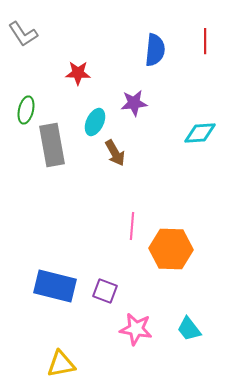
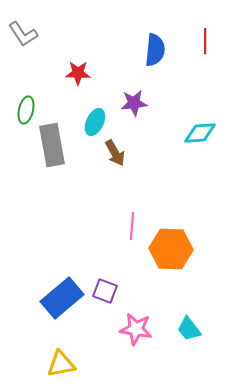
blue rectangle: moved 7 px right, 12 px down; rotated 54 degrees counterclockwise
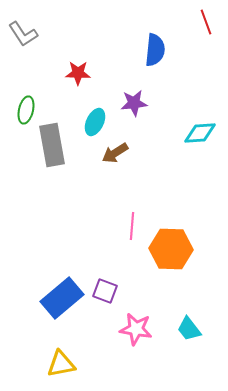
red line: moved 1 px right, 19 px up; rotated 20 degrees counterclockwise
brown arrow: rotated 88 degrees clockwise
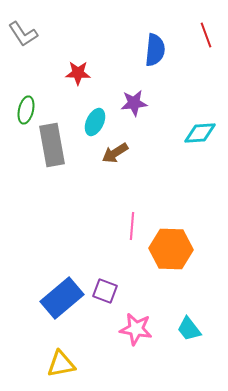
red line: moved 13 px down
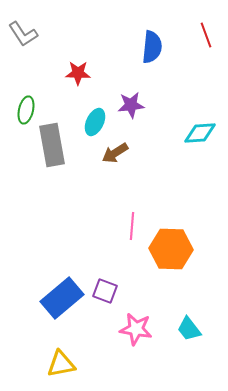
blue semicircle: moved 3 px left, 3 px up
purple star: moved 3 px left, 2 px down
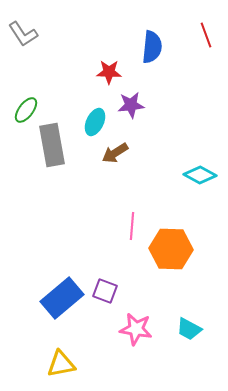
red star: moved 31 px right, 1 px up
green ellipse: rotated 24 degrees clockwise
cyan diamond: moved 42 px down; rotated 32 degrees clockwise
cyan trapezoid: rotated 24 degrees counterclockwise
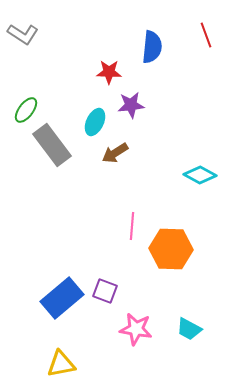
gray L-shape: rotated 24 degrees counterclockwise
gray rectangle: rotated 27 degrees counterclockwise
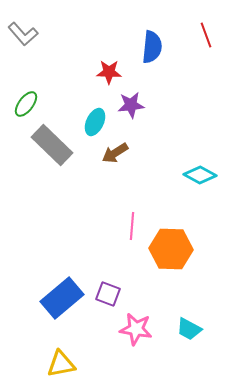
gray L-shape: rotated 16 degrees clockwise
green ellipse: moved 6 px up
gray rectangle: rotated 9 degrees counterclockwise
purple square: moved 3 px right, 3 px down
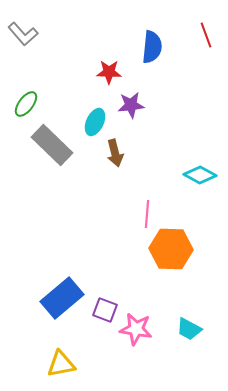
brown arrow: rotated 72 degrees counterclockwise
pink line: moved 15 px right, 12 px up
purple square: moved 3 px left, 16 px down
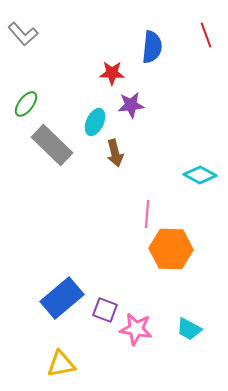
red star: moved 3 px right, 1 px down
